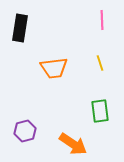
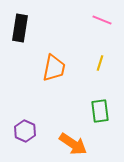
pink line: rotated 66 degrees counterclockwise
yellow line: rotated 35 degrees clockwise
orange trapezoid: rotated 72 degrees counterclockwise
purple hexagon: rotated 20 degrees counterclockwise
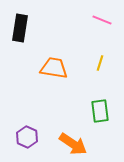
orange trapezoid: rotated 92 degrees counterclockwise
purple hexagon: moved 2 px right, 6 px down
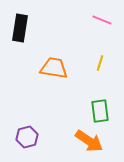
purple hexagon: rotated 20 degrees clockwise
orange arrow: moved 16 px right, 3 px up
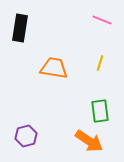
purple hexagon: moved 1 px left, 1 px up
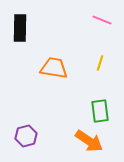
black rectangle: rotated 8 degrees counterclockwise
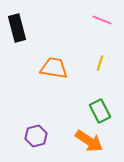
black rectangle: moved 3 px left; rotated 16 degrees counterclockwise
green rectangle: rotated 20 degrees counterclockwise
purple hexagon: moved 10 px right
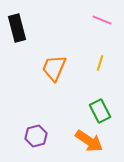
orange trapezoid: rotated 76 degrees counterclockwise
